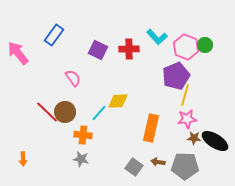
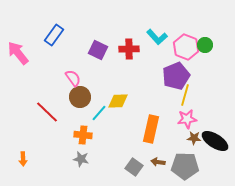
brown circle: moved 15 px right, 15 px up
orange rectangle: moved 1 px down
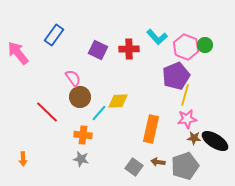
gray pentagon: rotated 20 degrees counterclockwise
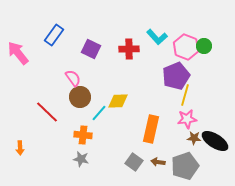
green circle: moved 1 px left, 1 px down
purple square: moved 7 px left, 1 px up
orange arrow: moved 3 px left, 11 px up
gray square: moved 5 px up
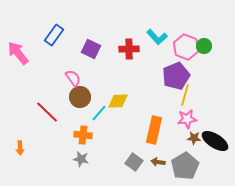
orange rectangle: moved 3 px right, 1 px down
gray pentagon: rotated 12 degrees counterclockwise
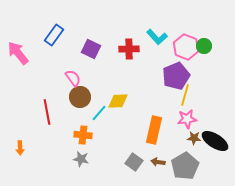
red line: rotated 35 degrees clockwise
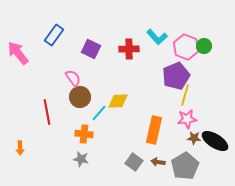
orange cross: moved 1 px right, 1 px up
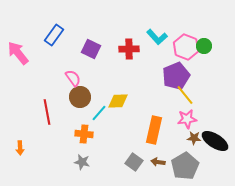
yellow line: rotated 55 degrees counterclockwise
gray star: moved 1 px right, 3 px down
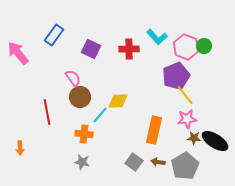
cyan line: moved 1 px right, 2 px down
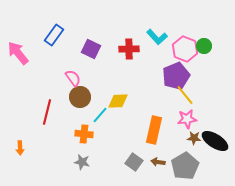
pink hexagon: moved 1 px left, 2 px down
red line: rotated 25 degrees clockwise
